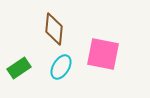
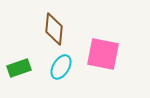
green rectangle: rotated 15 degrees clockwise
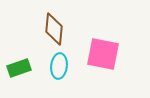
cyan ellipse: moved 2 px left, 1 px up; rotated 25 degrees counterclockwise
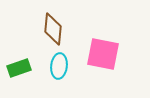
brown diamond: moved 1 px left
